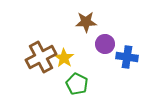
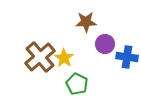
brown cross: moved 1 px left; rotated 12 degrees counterclockwise
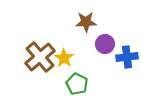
blue cross: rotated 15 degrees counterclockwise
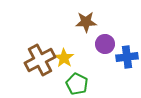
brown cross: moved 3 px down; rotated 12 degrees clockwise
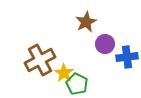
brown star: rotated 25 degrees counterclockwise
yellow star: moved 15 px down
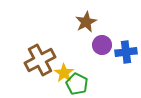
purple circle: moved 3 px left, 1 px down
blue cross: moved 1 px left, 5 px up
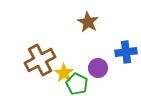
brown star: moved 2 px right; rotated 15 degrees counterclockwise
purple circle: moved 4 px left, 23 px down
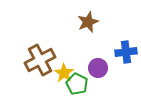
brown star: rotated 20 degrees clockwise
